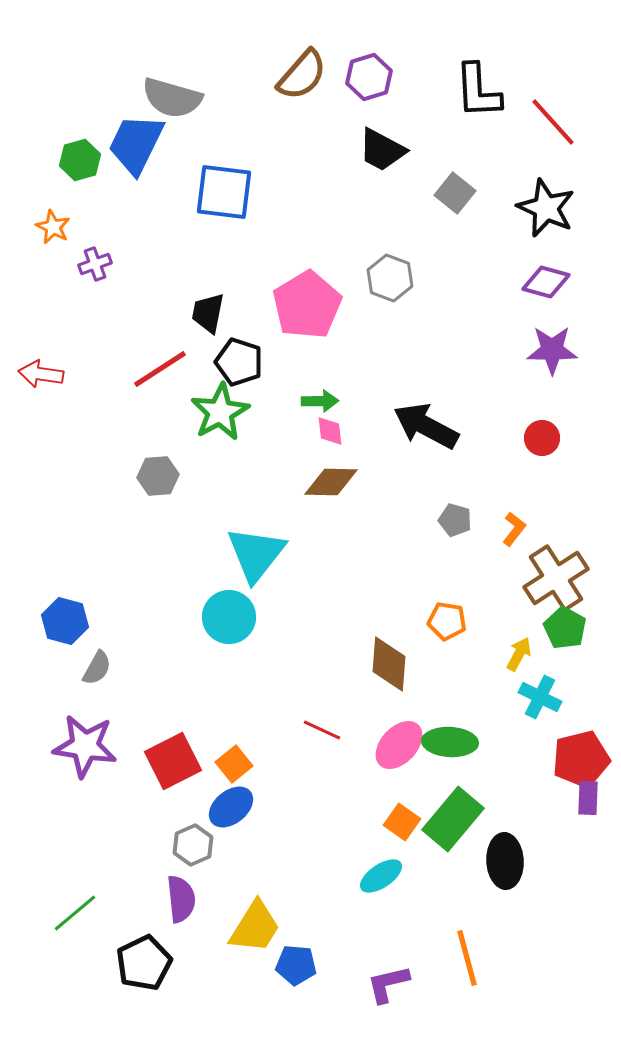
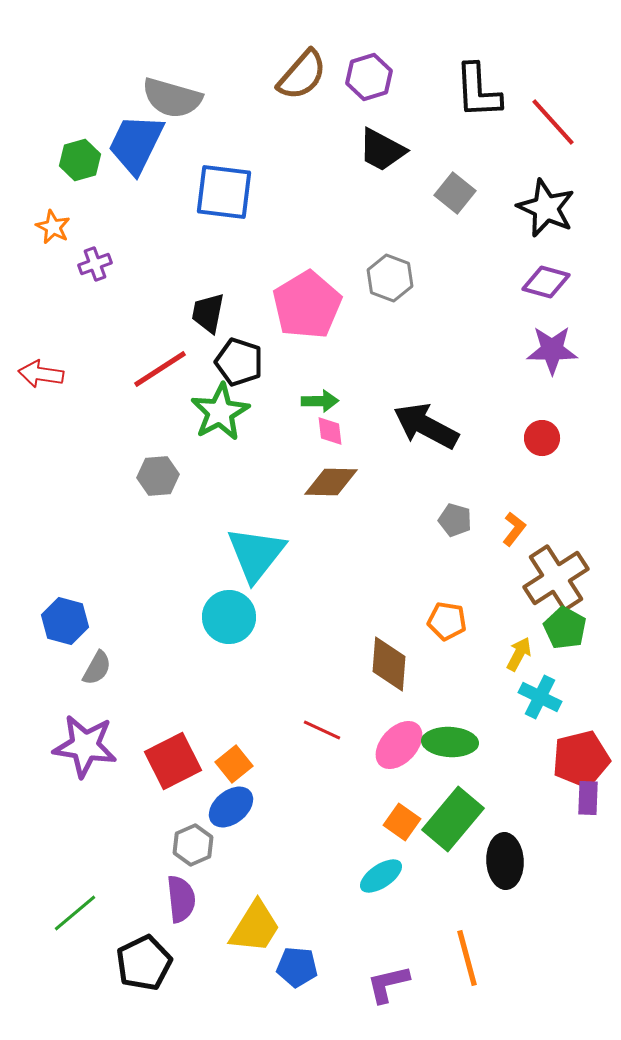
blue pentagon at (296, 965): moved 1 px right, 2 px down
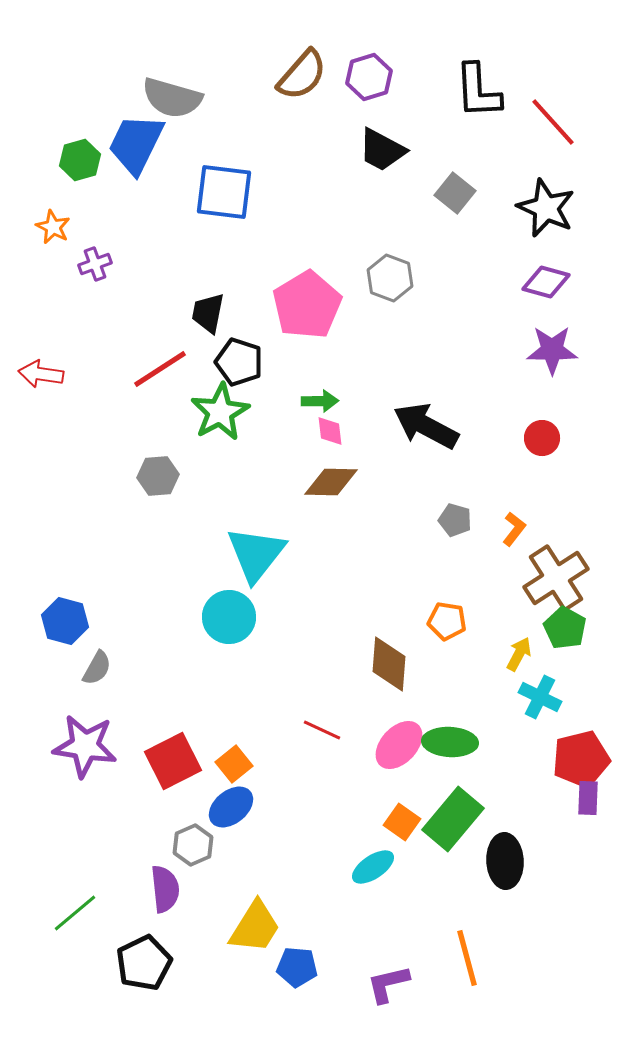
cyan ellipse at (381, 876): moved 8 px left, 9 px up
purple semicircle at (181, 899): moved 16 px left, 10 px up
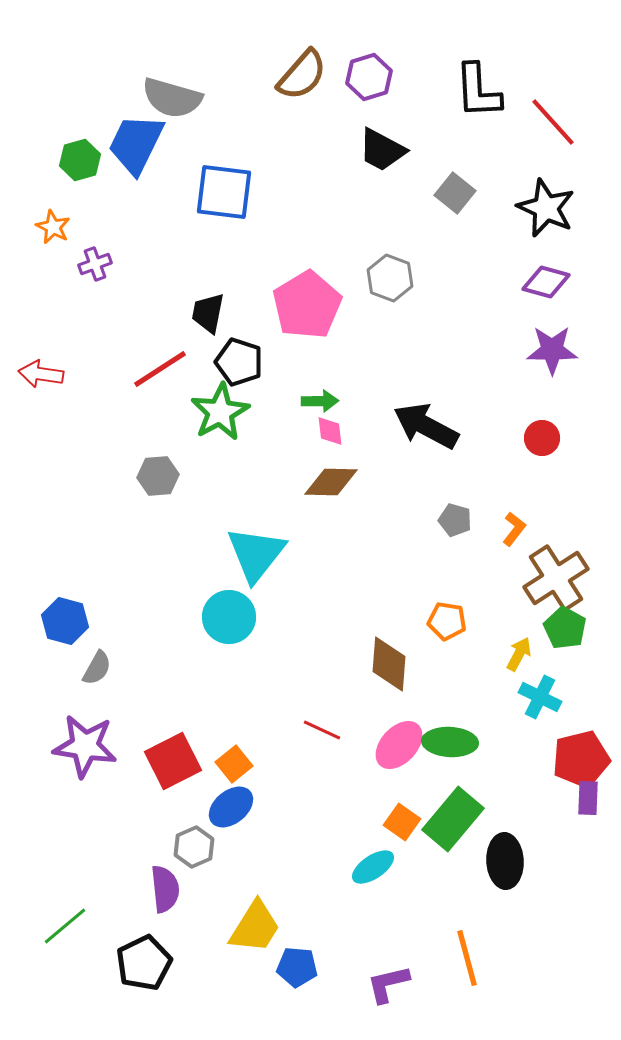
gray hexagon at (193, 845): moved 1 px right, 2 px down
green line at (75, 913): moved 10 px left, 13 px down
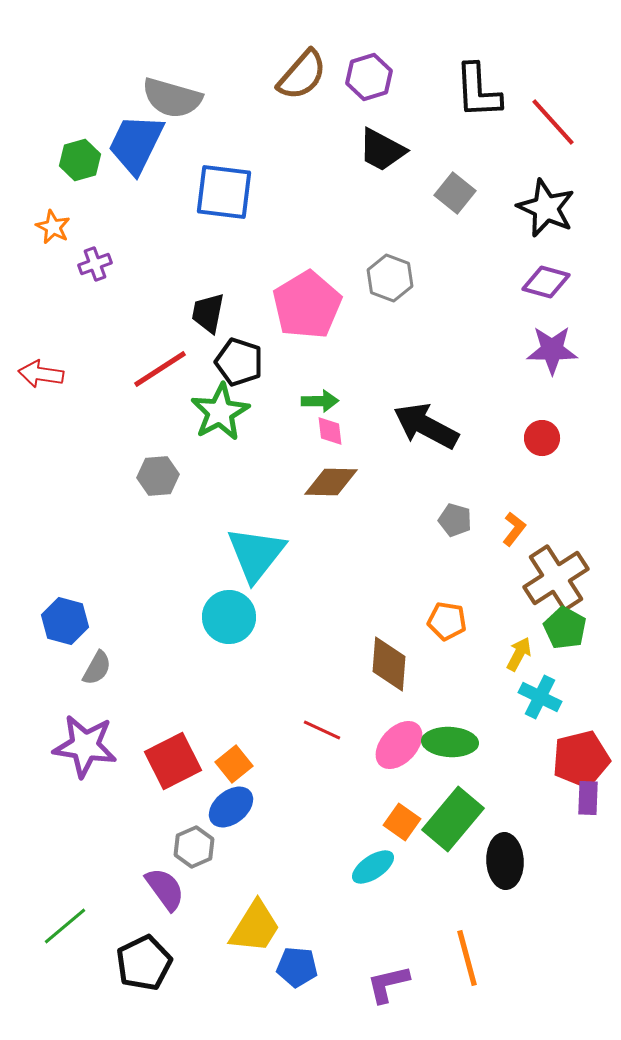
purple semicircle at (165, 889): rotated 30 degrees counterclockwise
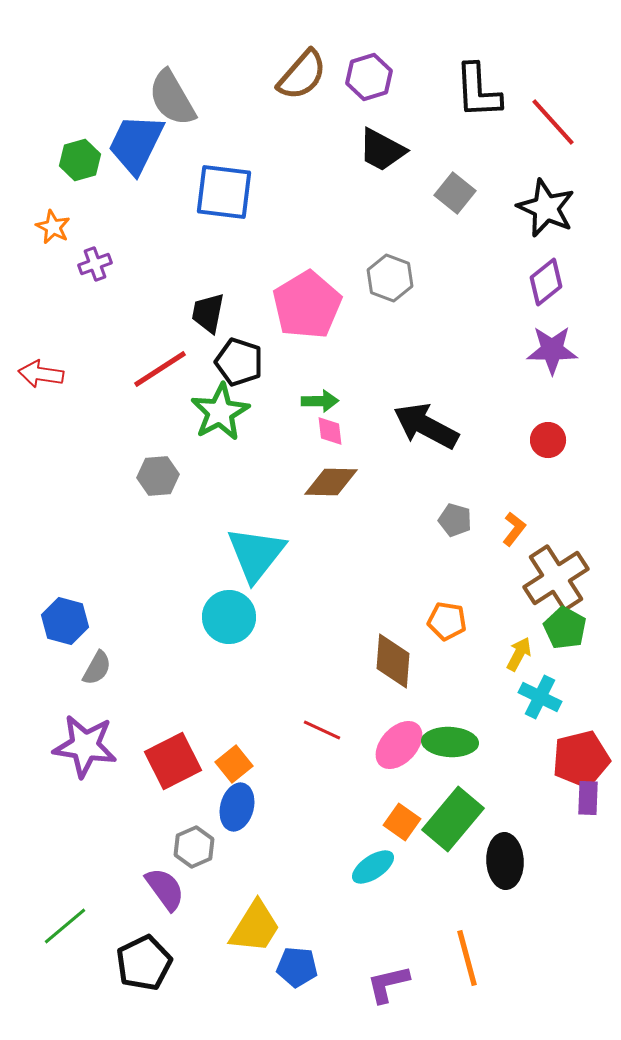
gray semicircle at (172, 98): rotated 44 degrees clockwise
purple diamond at (546, 282): rotated 54 degrees counterclockwise
red circle at (542, 438): moved 6 px right, 2 px down
brown diamond at (389, 664): moved 4 px right, 3 px up
blue ellipse at (231, 807): moved 6 px right; rotated 36 degrees counterclockwise
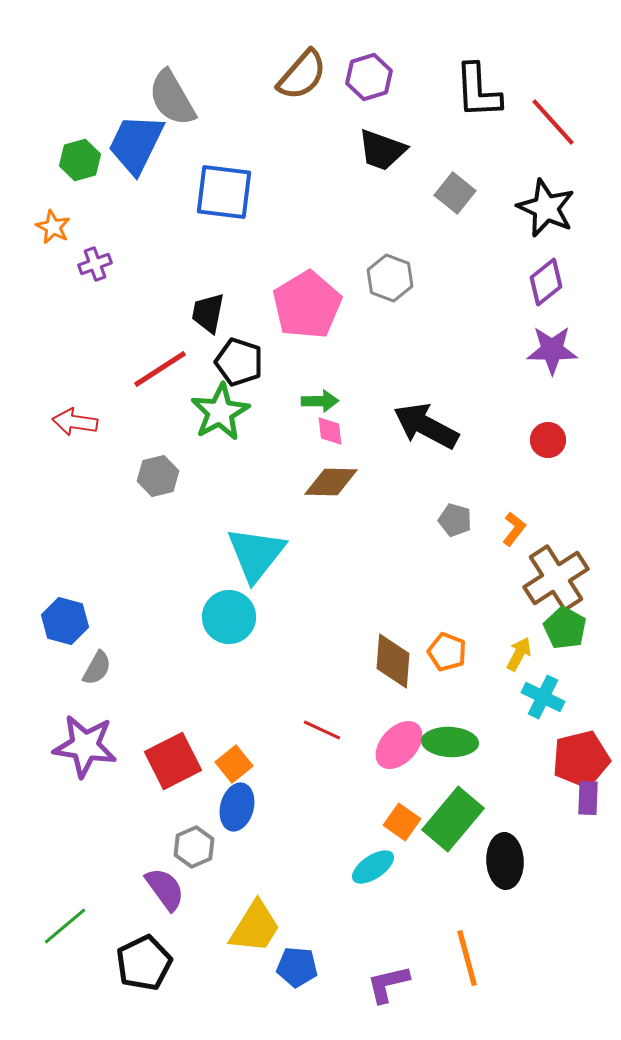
black trapezoid at (382, 150): rotated 8 degrees counterclockwise
red arrow at (41, 374): moved 34 px right, 48 px down
gray hexagon at (158, 476): rotated 9 degrees counterclockwise
orange pentagon at (447, 621): moved 31 px down; rotated 12 degrees clockwise
cyan cross at (540, 697): moved 3 px right
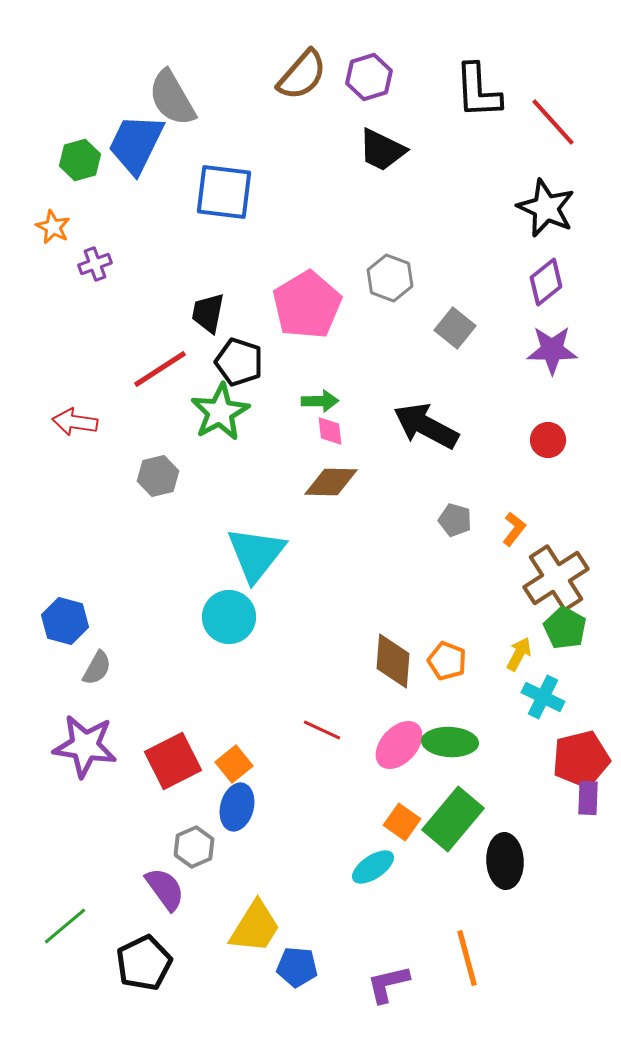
black trapezoid at (382, 150): rotated 6 degrees clockwise
gray square at (455, 193): moved 135 px down
orange pentagon at (447, 652): moved 9 px down
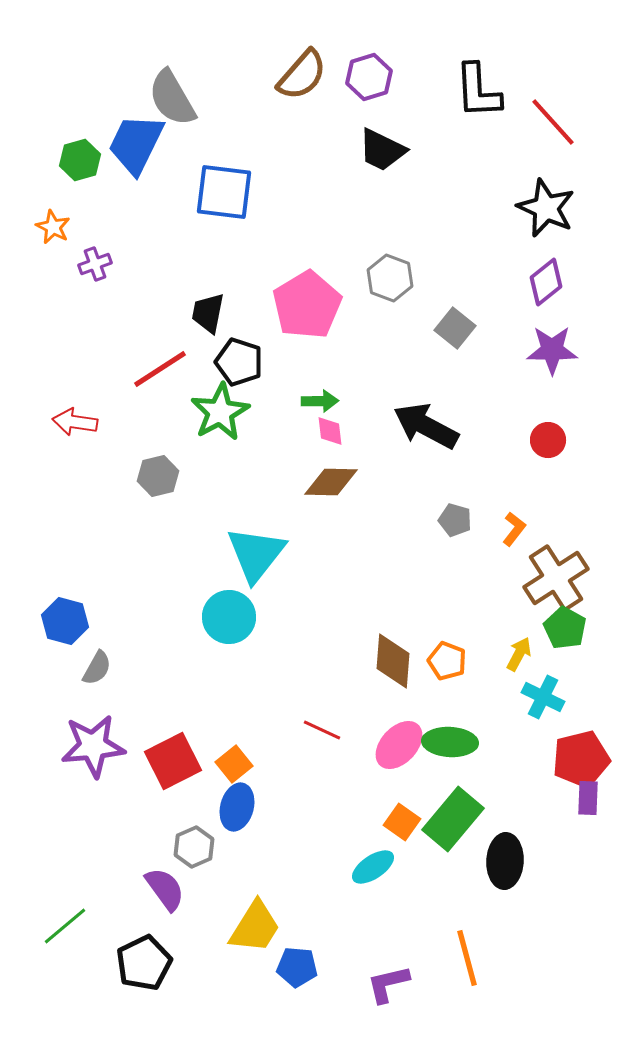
purple star at (85, 746): moved 8 px right; rotated 14 degrees counterclockwise
black ellipse at (505, 861): rotated 6 degrees clockwise
